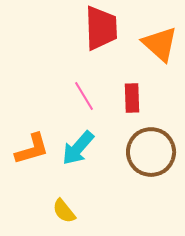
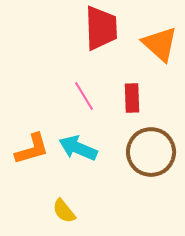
cyan arrow: rotated 72 degrees clockwise
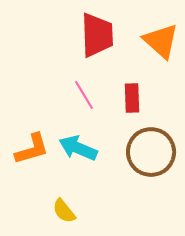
red trapezoid: moved 4 px left, 7 px down
orange triangle: moved 1 px right, 3 px up
pink line: moved 1 px up
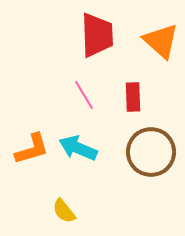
red rectangle: moved 1 px right, 1 px up
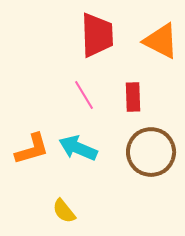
orange triangle: rotated 15 degrees counterclockwise
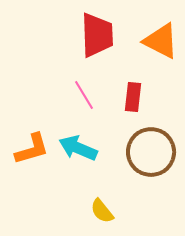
red rectangle: rotated 8 degrees clockwise
yellow semicircle: moved 38 px right
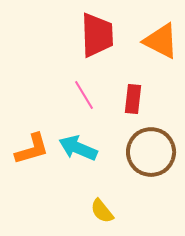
red rectangle: moved 2 px down
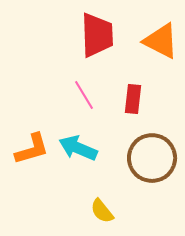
brown circle: moved 1 px right, 6 px down
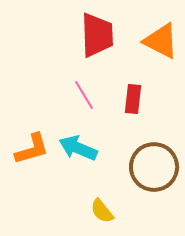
brown circle: moved 2 px right, 9 px down
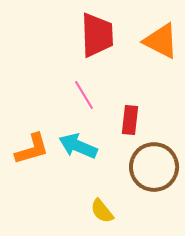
red rectangle: moved 3 px left, 21 px down
cyan arrow: moved 2 px up
